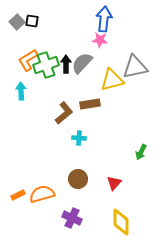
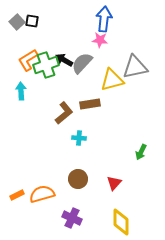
black arrow: moved 2 px left, 4 px up; rotated 60 degrees counterclockwise
orange rectangle: moved 1 px left
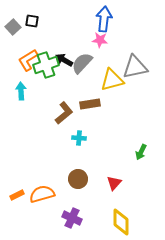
gray square: moved 4 px left, 5 px down
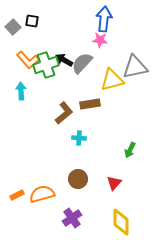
orange L-shape: rotated 100 degrees counterclockwise
green arrow: moved 11 px left, 2 px up
purple cross: rotated 30 degrees clockwise
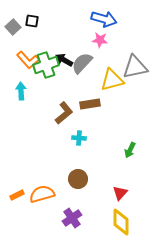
blue arrow: rotated 100 degrees clockwise
red triangle: moved 6 px right, 10 px down
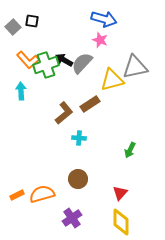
pink star: rotated 14 degrees clockwise
brown rectangle: rotated 24 degrees counterclockwise
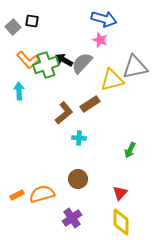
cyan arrow: moved 2 px left
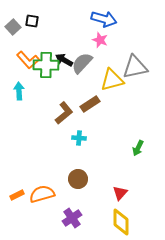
green cross: rotated 20 degrees clockwise
green arrow: moved 8 px right, 2 px up
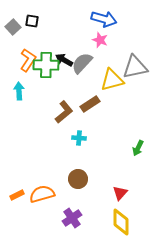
orange L-shape: rotated 105 degrees counterclockwise
brown L-shape: moved 1 px up
